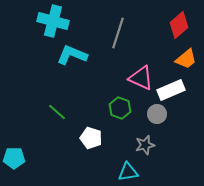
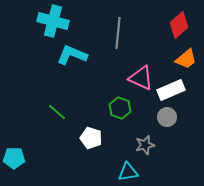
gray line: rotated 12 degrees counterclockwise
gray circle: moved 10 px right, 3 px down
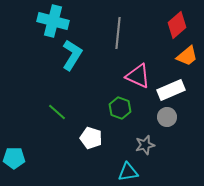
red diamond: moved 2 px left
cyan L-shape: rotated 100 degrees clockwise
orange trapezoid: moved 1 px right, 3 px up
pink triangle: moved 3 px left, 2 px up
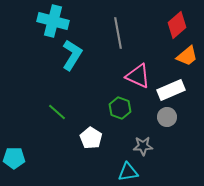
gray line: rotated 16 degrees counterclockwise
white pentagon: rotated 15 degrees clockwise
gray star: moved 2 px left, 1 px down; rotated 12 degrees clockwise
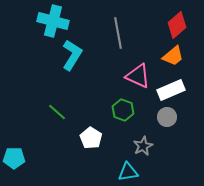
orange trapezoid: moved 14 px left
green hexagon: moved 3 px right, 2 px down
gray star: rotated 24 degrees counterclockwise
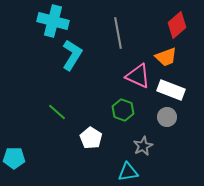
orange trapezoid: moved 7 px left, 1 px down; rotated 20 degrees clockwise
white rectangle: rotated 44 degrees clockwise
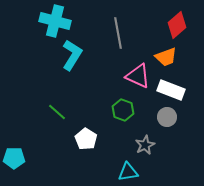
cyan cross: moved 2 px right
white pentagon: moved 5 px left, 1 px down
gray star: moved 2 px right, 1 px up
